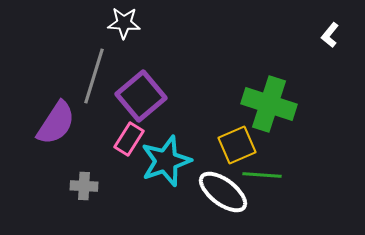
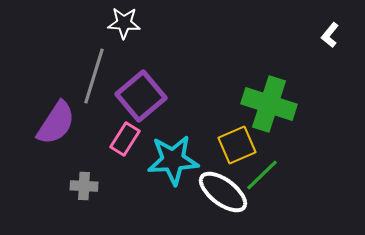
pink rectangle: moved 4 px left
cyan star: moved 7 px right, 1 px up; rotated 15 degrees clockwise
green line: rotated 48 degrees counterclockwise
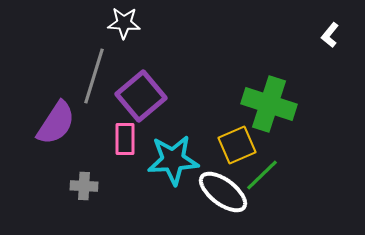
pink rectangle: rotated 32 degrees counterclockwise
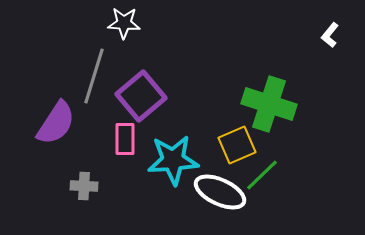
white ellipse: moved 3 px left; rotated 12 degrees counterclockwise
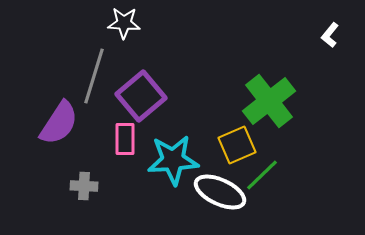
green cross: moved 3 px up; rotated 34 degrees clockwise
purple semicircle: moved 3 px right
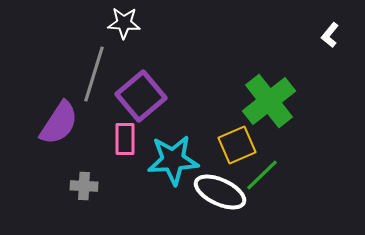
gray line: moved 2 px up
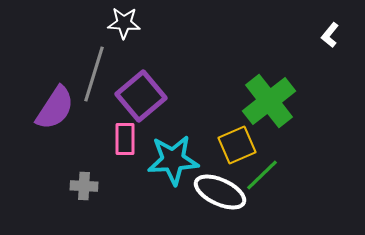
purple semicircle: moved 4 px left, 15 px up
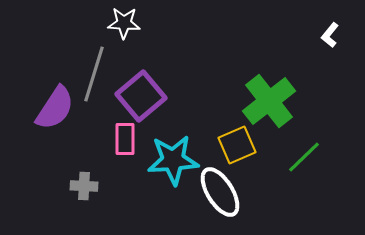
green line: moved 42 px right, 18 px up
white ellipse: rotated 33 degrees clockwise
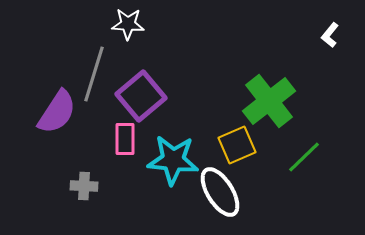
white star: moved 4 px right, 1 px down
purple semicircle: moved 2 px right, 4 px down
cyan star: rotated 9 degrees clockwise
